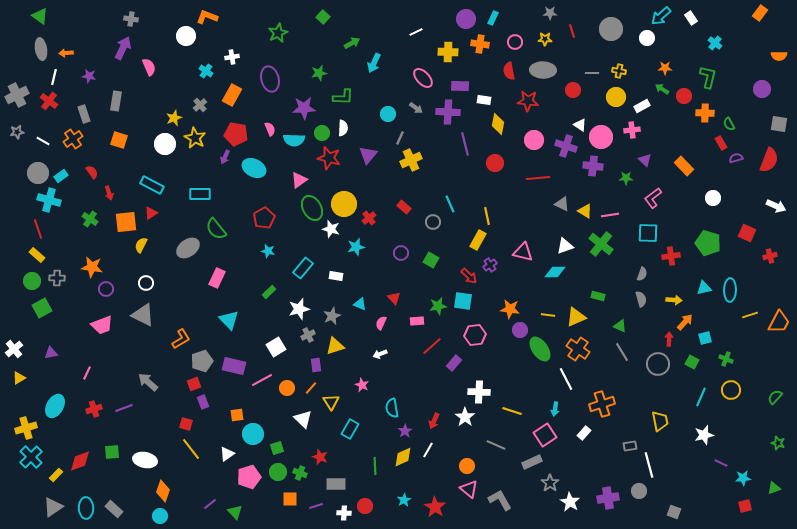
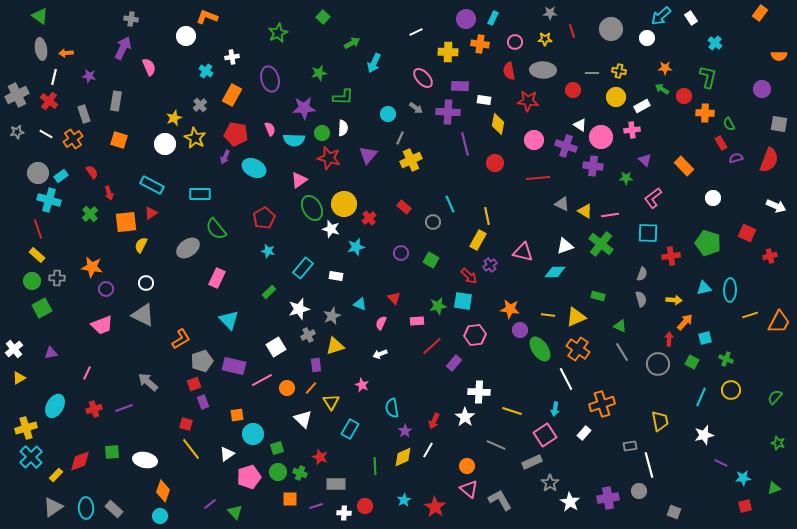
white line at (43, 141): moved 3 px right, 7 px up
green cross at (90, 219): moved 5 px up; rotated 14 degrees clockwise
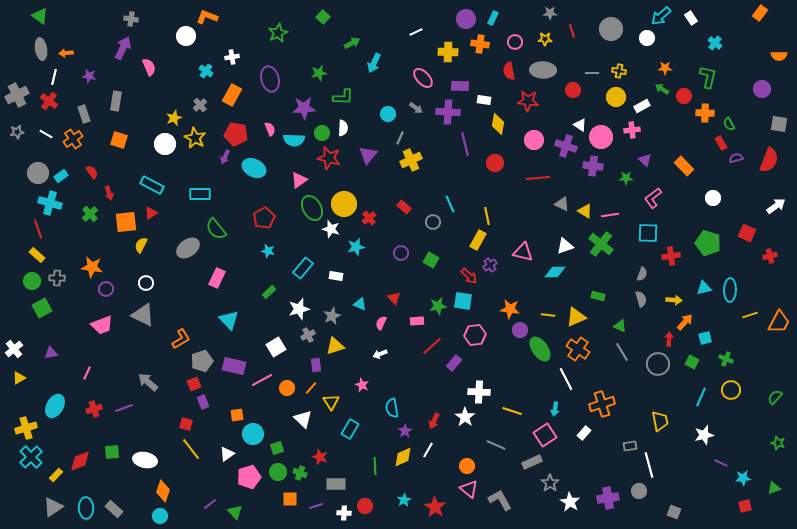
cyan cross at (49, 200): moved 1 px right, 3 px down
white arrow at (776, 206): rotated 60 degrees counterclockwise
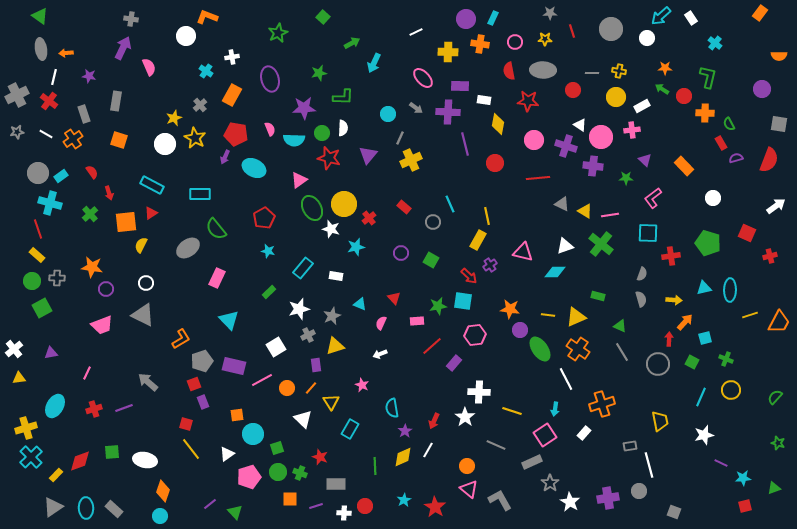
yellow triangle at (19, 378): rotated 24 degrees clockwise
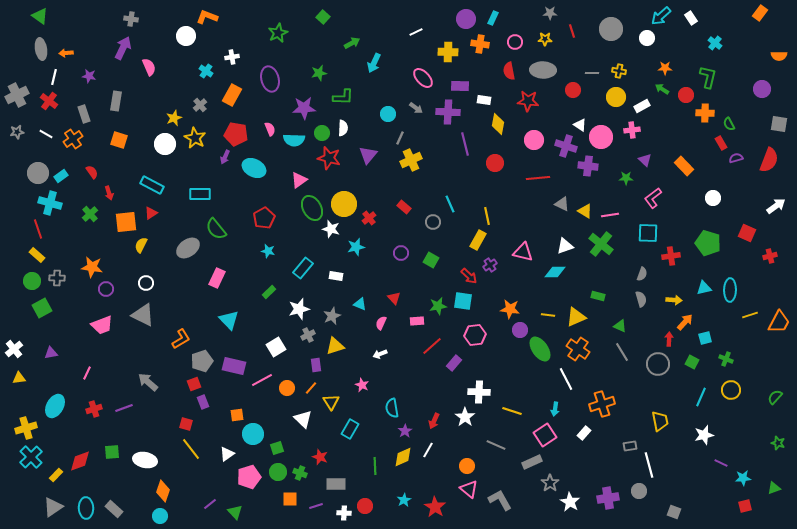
red circle at (684, 96): moved 2 px right, 1 px up
purple cross at (593, 166): moved 5 px left
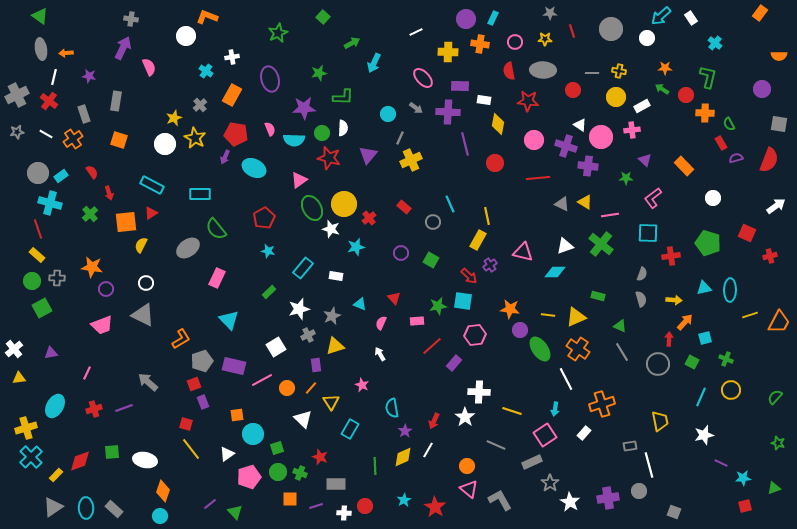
yellow triangle at (585, 211): moved 9 px up
white arrow at (380, 354): rotated 80 degrees clockwise
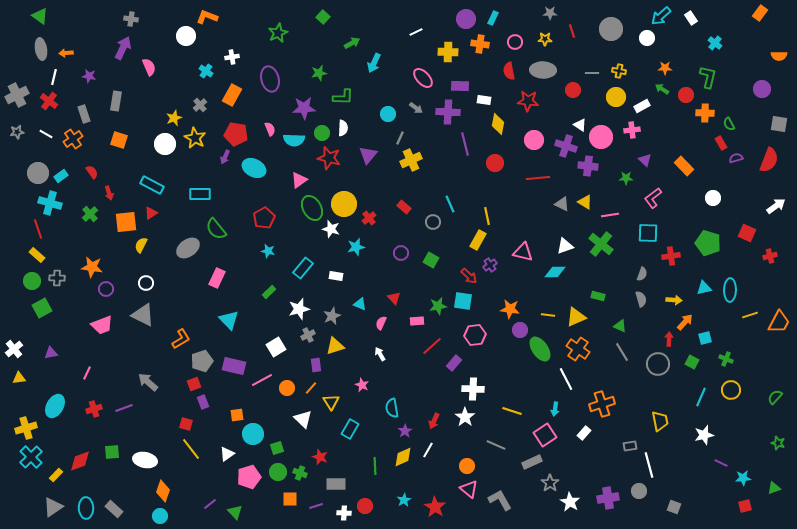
white cross at (479, 392): moved 6 px left, 3 px up
gray square at (674, 512): moved 5 px up
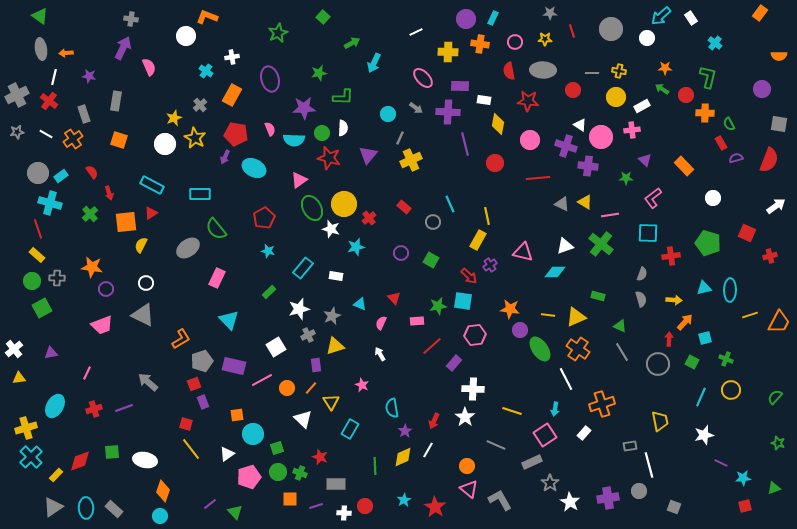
pink circle at (534, 140): moved 4 px left
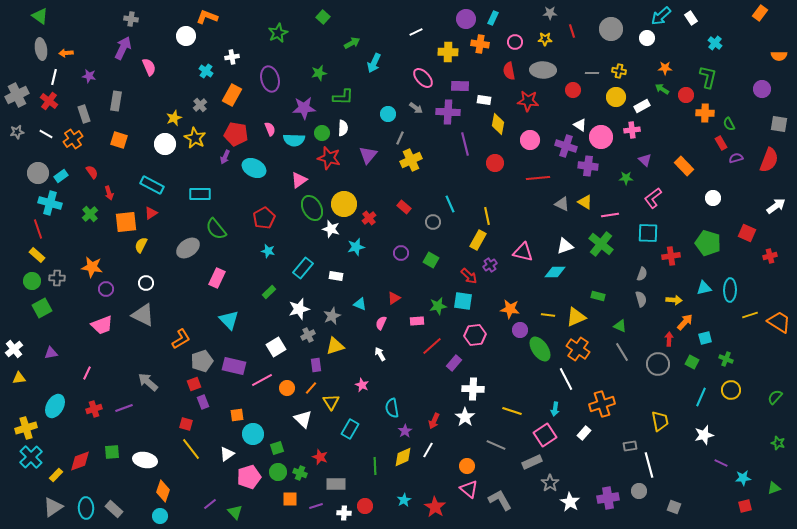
red triangle at (394, 298): rotated 40 degrees clockwise
orange trapezoid at (779, 322): rotated 85 degrees counterclockwise
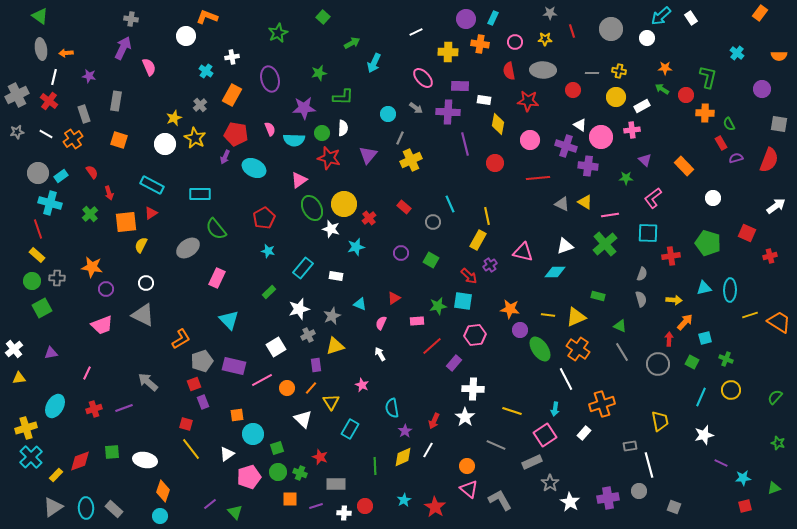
cyan cross at (715, 43): moved 22 px right, 10 px down
green cross at (601, 244): moved 4 px right; rotated 10 degrees clockwise
